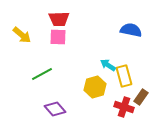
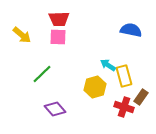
green line: rotated 15 degrees counterclockwise
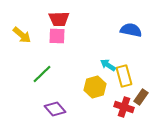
pink square: moved 1 px left, 1 px up
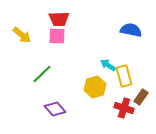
red cross: moved 1 px down
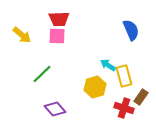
blue semicircle: rotated 55 degrees clockwise
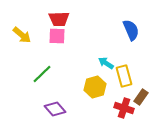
cyan arrow: moved 2 px left, 2 px up
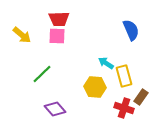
yellow hexagon: rotated 20 degrees clockwise
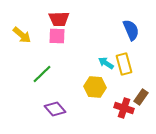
yellow rectangle: moved 12 px up
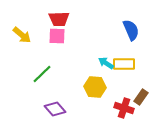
yellow rectangle: rotated 75 degrees counterclockwise
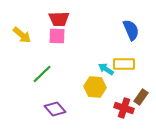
cyan arrow: moved 6 px down
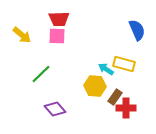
blue semicircle: moved 6 px right
yellow rectangle: rotated 15 degrees clockwise
green line: moved 1 px left
yellow hexagon: moved 1 px up
brown rectangle: moved 26 px left
red cross: moved 2 px right; rotated 18 degrees counterclockwise
